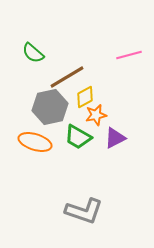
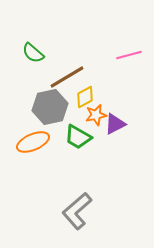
purple triangle: moved 14 px up
orange ellipse: moved 2 px left; rotated 40 degrees counterclockwise
gray L-shape: moved 7 px left; rotated 120 degrees clockwise
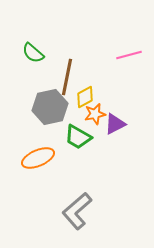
brown line: rotated 48 degrees counterclockwise
orange star: moved 1 px left, 1 px up
orange ellipse: moved 5 px right, 16 px down
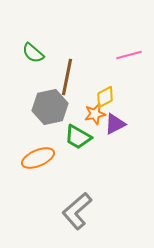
yellow diamond: moved 20 px right
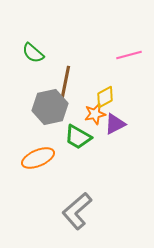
brown line: moved 2 px left, 7 px down
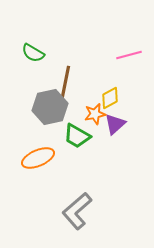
green semicircle: rotated 10 degrees counterclockwise
yellow diamond: moved 5 px right, 1 px down
purple triangle: rotated 15 degrees counterclockwise
green trapezoid: moved 1 px left, 1 px up
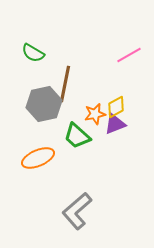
pink line: rotated 15 degrees counterclockwise
yellow diamond: moved 6 px right, 9 px down
gray hexagon: moved 6 px left, 3 px up
purple triangle: rotated 20 degrees clockwise
green trapezoid: rotated 12 degrees clockwise
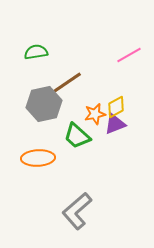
green semicircle: moved 3 px right, 1 px up; rotated 140 degrees clockwise
brown line: rotated 45 degrees clockwise
orange ellipse: rotated 20 degrees clockwise
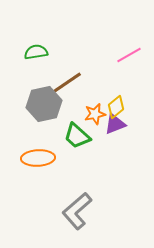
yellow diamond: rotated 10 degrees counterclockwise
